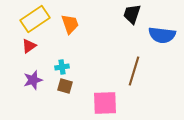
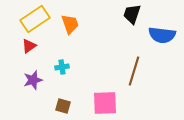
brown square: moved 2 px left, 20 px down
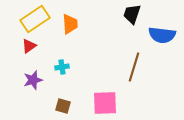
orange trapezoid: rotated 15 degrees clockwise
brown line: moved 4 px up
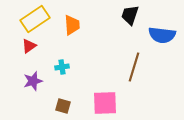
black trapezoid: moved 2 px left, 1 px down
orange trapezoid: moved 2 px right, 1 px down
purple star: moved 1 px down
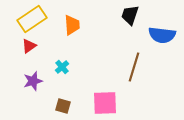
yellow rectangle: moved 3 px left
cyan cross: rotated 32 degrees counterclockwise
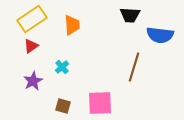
black trapezoid: rotated 105 degrees counterclockwise
blue semicircle: moved 2 px left
red triangle: moved 2 px right
purple star: rotated 12 degrees counterclockwise
pink square: moved 5 px left
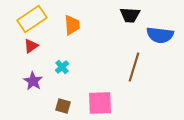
purple star: rotated 12 degrees counterclockwise
